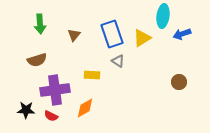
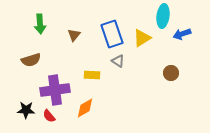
brown semicircle: moved 6 px left
brown circle: moved 8 px left, 9 px up
red semicircle: moved 2 px left; rotated 24 degrees clockwise
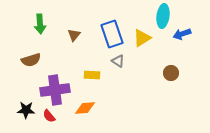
orange diamond: rotated 25 degrees clockwise
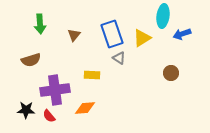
gray triangle: moved 1 px right, 3 px up
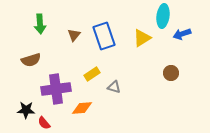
blue rectangle: moved 8 px left, 2 px down
gray triangle: moved 5 px left, 29 px down; rotated 16 degrees counterclockwise
yellow rectangle: moved 1 px up; rotated 35 degrees counterclockwise
purple cross: moved 1 px right, 1 px up
orange diamond: moved 3 px left
red semicircle: moved 5 px left, 7 px down
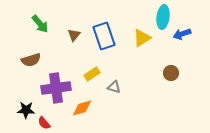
cyan ellipse: moved 1 px down
green arrow: rotated 36 degrees counterclockwise
purple cross: moved 1 px up
orange diamond: rotated 10 degrees counterclockwise
